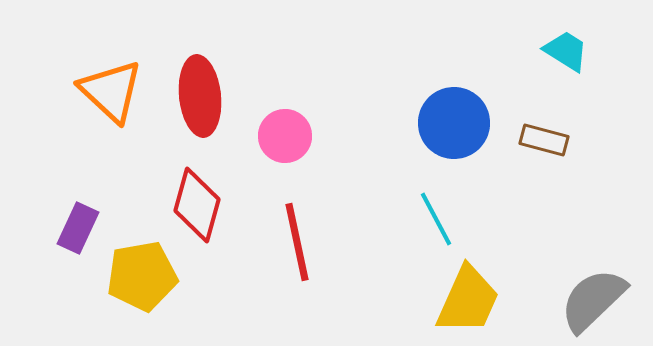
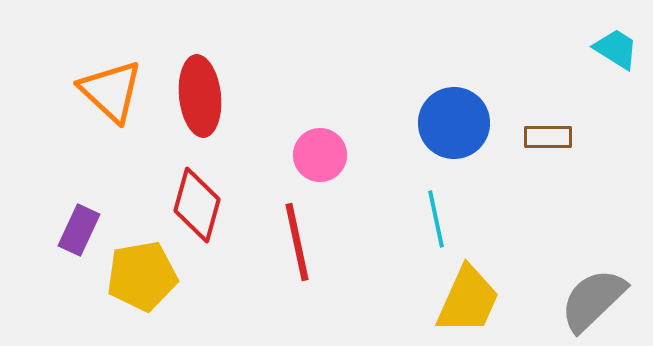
cyan trapezoid: moved 50 px right, 2 px up
pink circle: moved 35 px right, 19 px down
brown rectangle: moved 4 px right, 3 px up; rotated 15 degrees counterclockwise
cyan line: rotated 16 degrees clockwise
purple rectangle: moved 1 px right, 2 px down
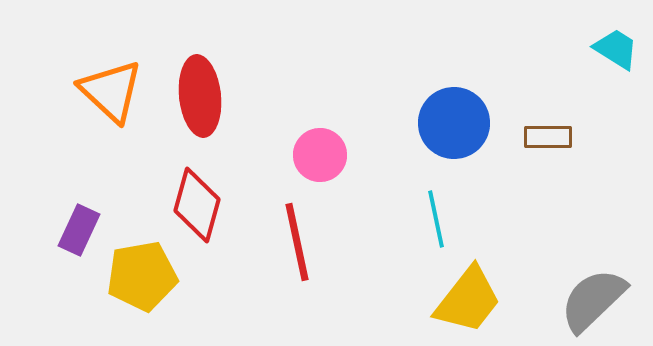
yellow trapezoid: rotated 14 degrees clockwise
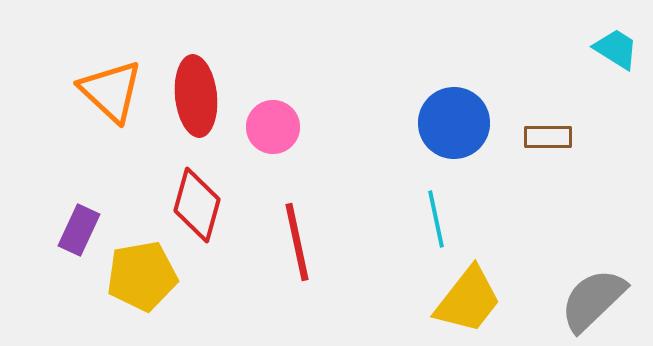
red ellipse: moved 4 px left
pink circle: moved 47 px left, 28 px up
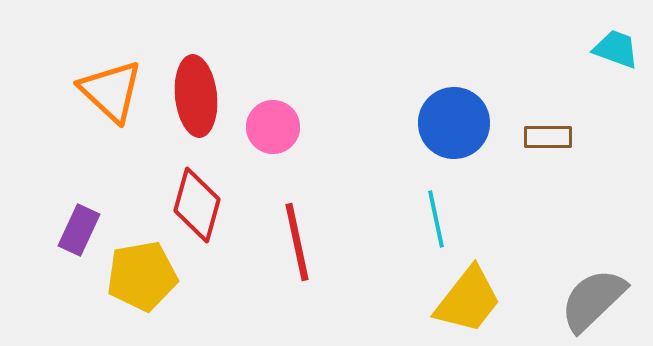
cyan trapezoid: rotated 12 degrees counterclockwise
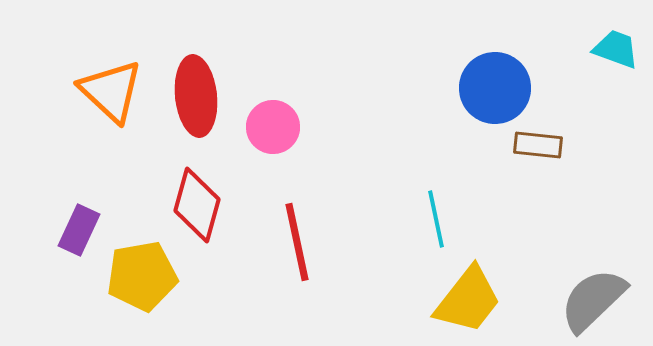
blue circle: moved 41 px right, 35 px up
brown rectangle: moved 10 px left, 8 px down; rotated 6 degrees clockwise
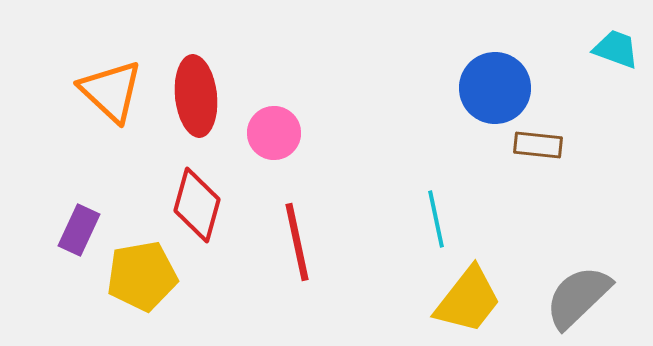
pink circle: moved 1 px right, 6 px down
gray semicircle: moved 15 px left, 3 px up
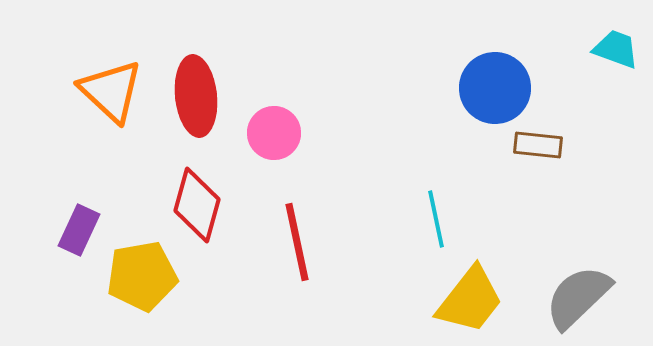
yellow trapezoid: moved 2 px right
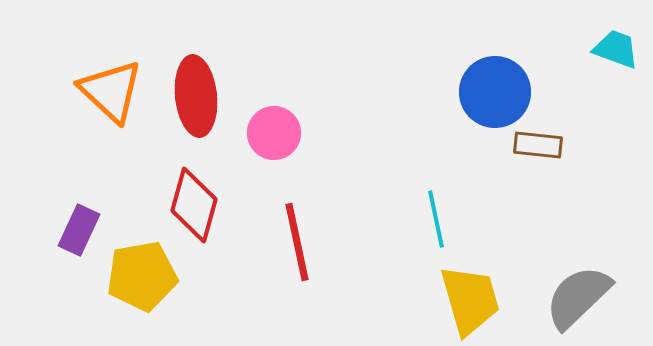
blue circle: moved 4 px down
red diamond: moved 3 px left
yellow trapezoid: rotated 54 degrees counterclockwise
